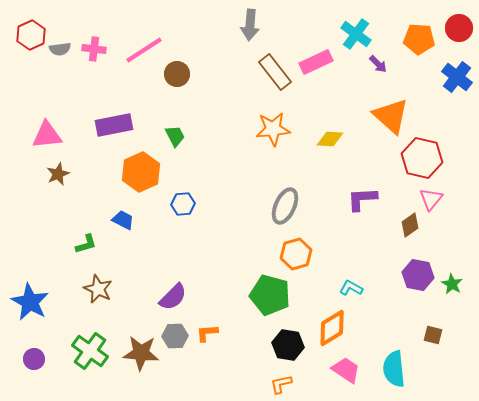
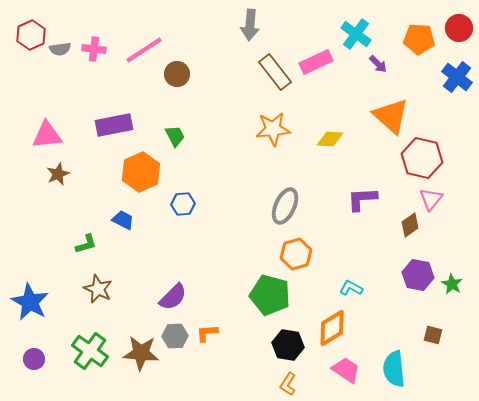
orange L-shape at (281, 384): moved 7 px right; rotated 45 degrees counterclockwise
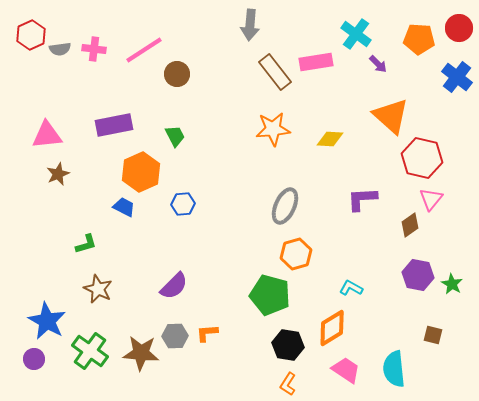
pink rectangle at (316, 62): rotated 16 degrees clockwise
blue trapezoid at (123, 220): moved 1 px right, 13 px up
purple semicircle at (173, 297): moved 1 px right, 11 px up
blue star at (30, 302): moved 17 px right, 19 px down
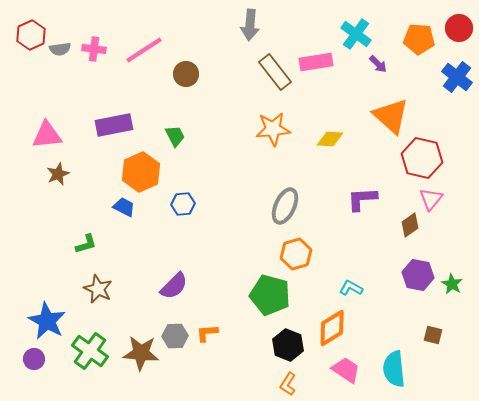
brown circle at (177, 74): moved 9 px right
black hexagon at (288, 345): rotated 12 degrees clockwise
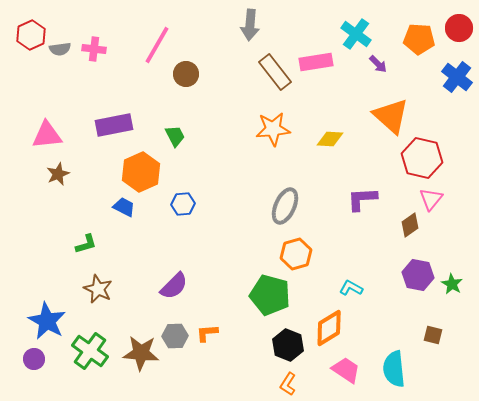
pink line at (144, 50): moved 13 px right, 5 px up; rotated 27 degrees counterclockwise
orange diamond at (332, 328): moved 3 px left
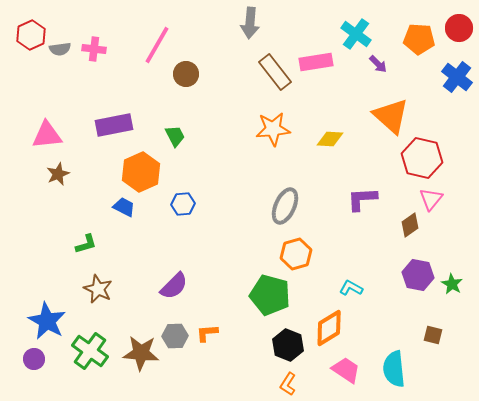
gray arrow at (250, 25): moved 2 px up
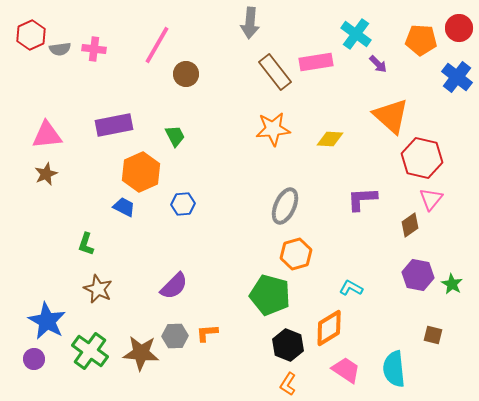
orange pentagon at (419, 39): moved 2 px right, 1 px down
brown star at (58, 174): moved 12 px left
green L-shape at (86, 244): rotated 125 degrees clockwise
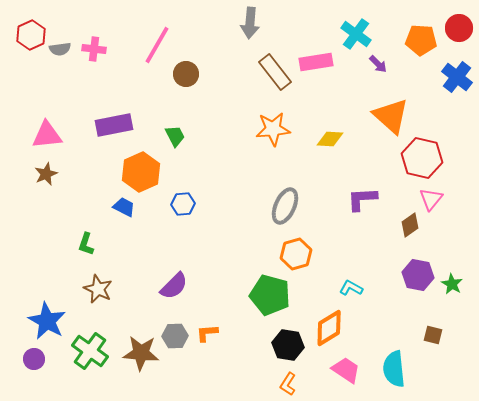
black hexagon at (288, 345): rotated 12 degrees counterclockwise
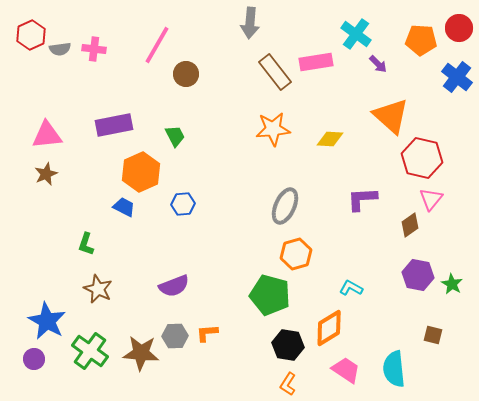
purple semicircle at (174, 286): rotated 24 degrees clockwise
